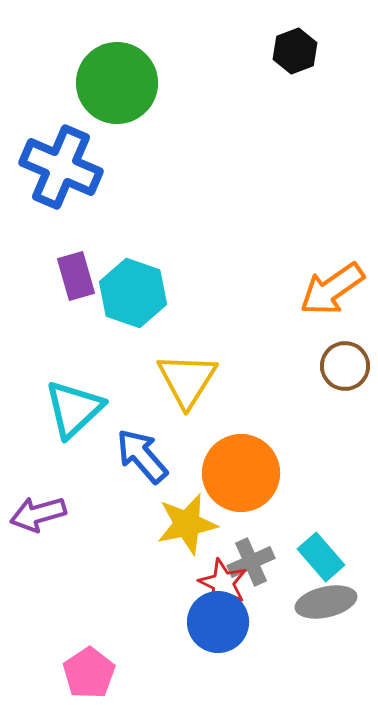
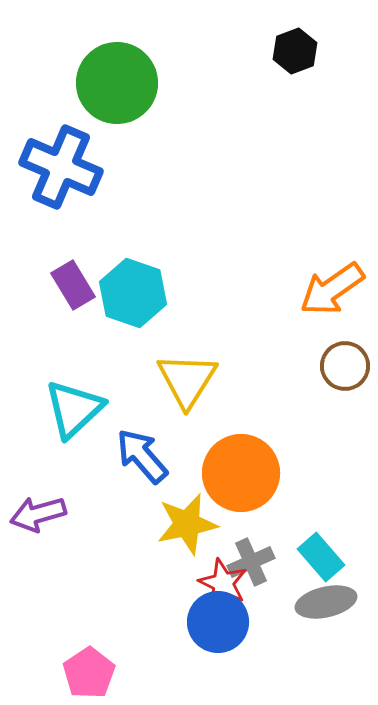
purple rectangle: moved 3 px left, 9 px down; rotated 15 degrees counterclockwise
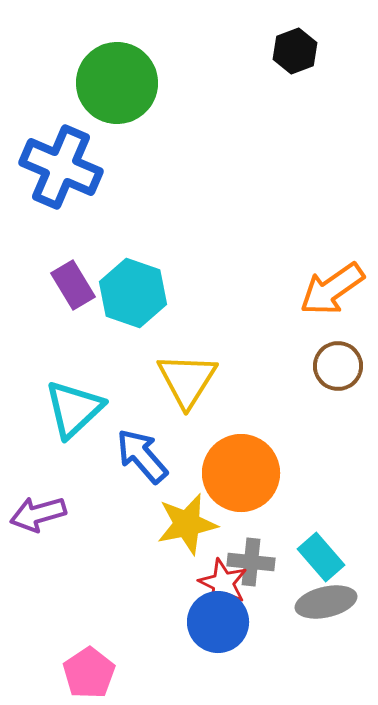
brown circle: moved 7 px left
gray cross: rotated 30 degrees clockwise
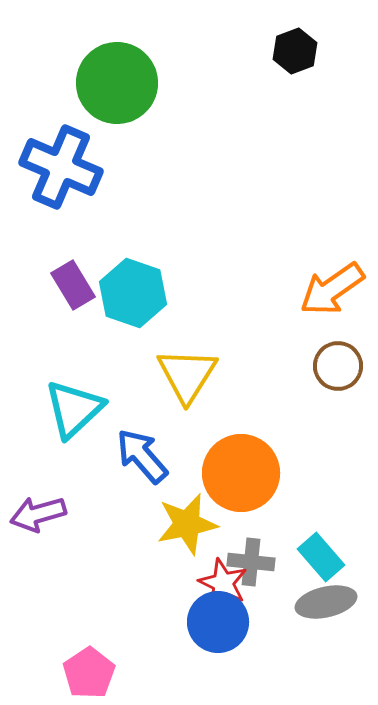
yellow triangle: moved 5 px up
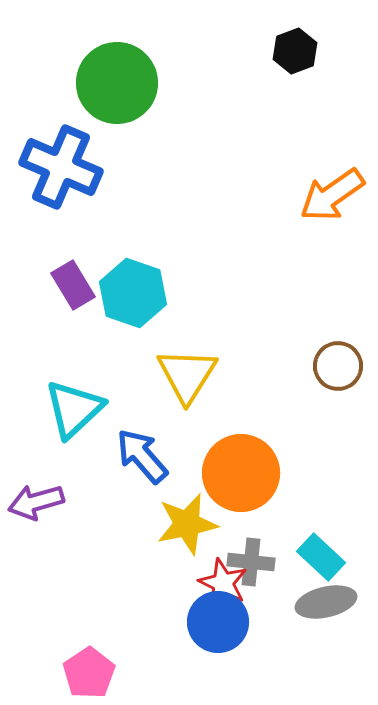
orange arrow: moved 94 px up
purple arrow: moved 2 px left, 12 px up
cyan rectangle: rotated 6 degrees counterclockwise
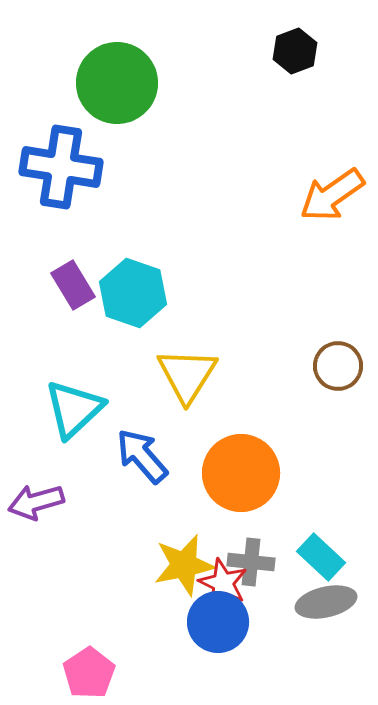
blue cross: rotated 14 degrees counterclockwise
yellow star: moved 3 px left, 41 px down
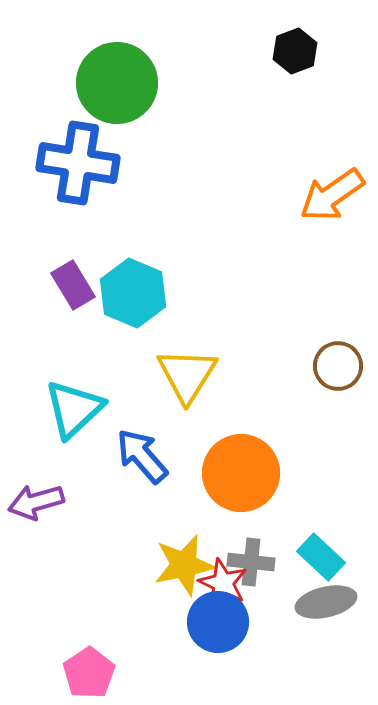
blue cross: moved 17 px right, 4 px up
cyan hexagon: rotated 4 degrees clockwise
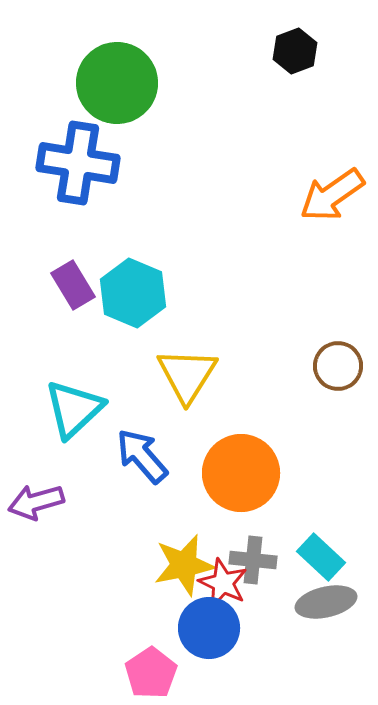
gray cross: moved 2 px right, 2 px up
blue circle: moved 9 px left, 6 px down
pink pentagon: moved 62 px right
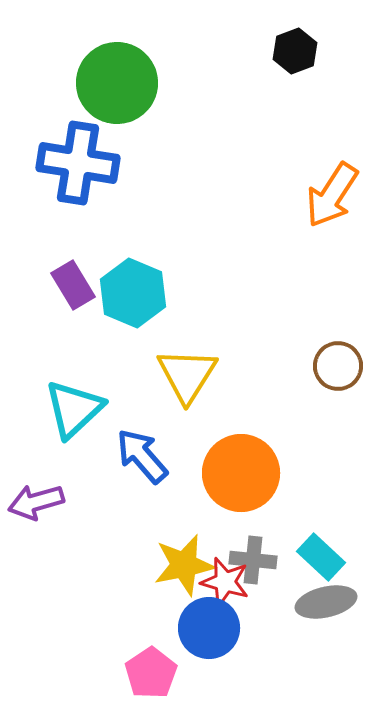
orange arrow: rotated 22 degrees counterclockwise
red star: moved 2 px right, 1 px up; rotated 9 degrees counterclockwise
